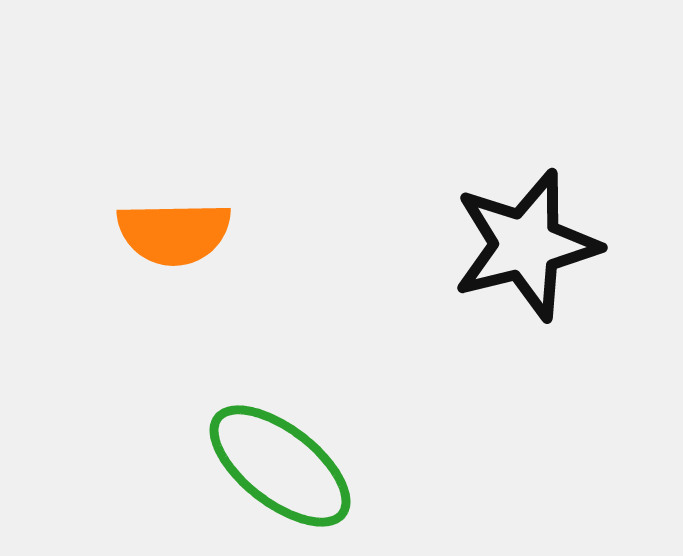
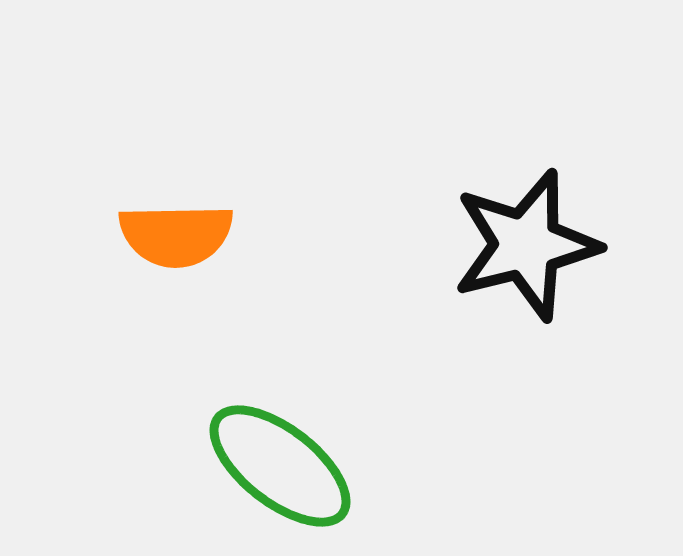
orange semicircle: moved 2 px right, 2 px down
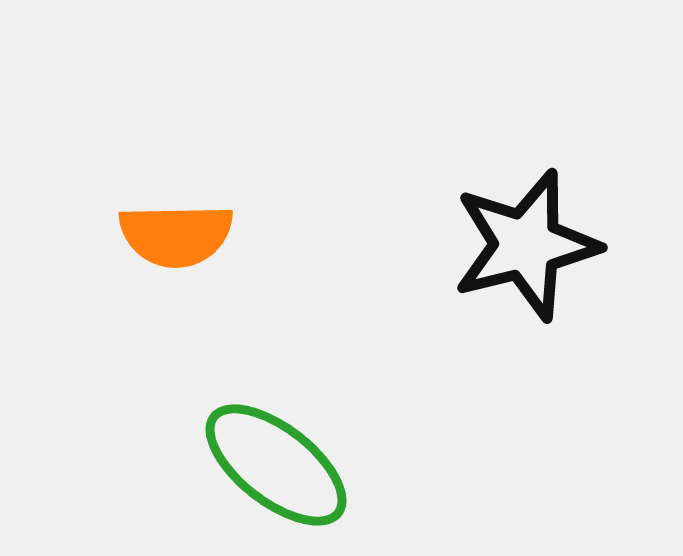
green ellipse: moved 4 px left, 1 px up
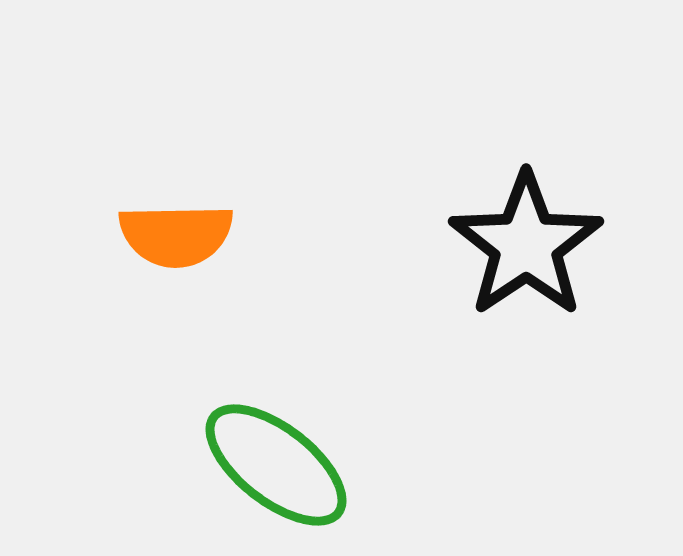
black star: rotated 20 degrees counterclockwise
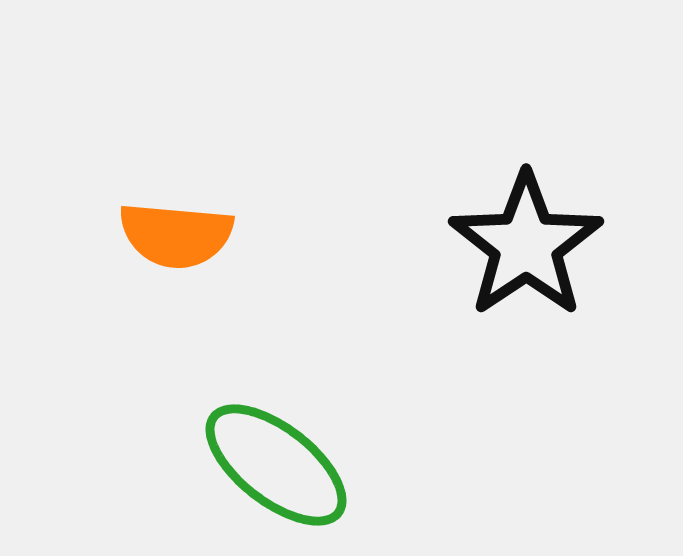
orange semicircle: rotated 6 degrees clockwise
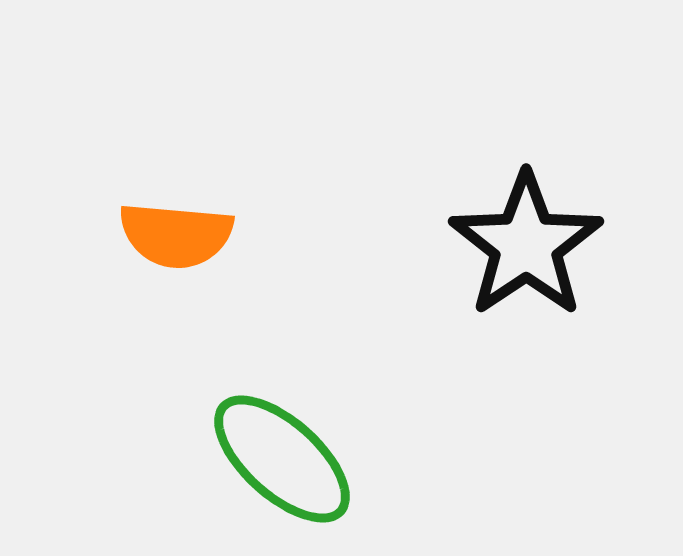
green ellipse: moved 6 px right, 6 px up; rotated 4 degrees clockwise
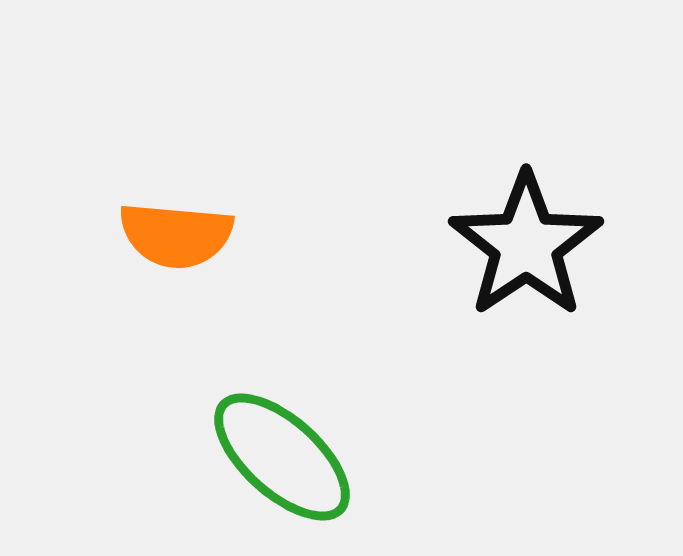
green ellipse: moved 2 px up
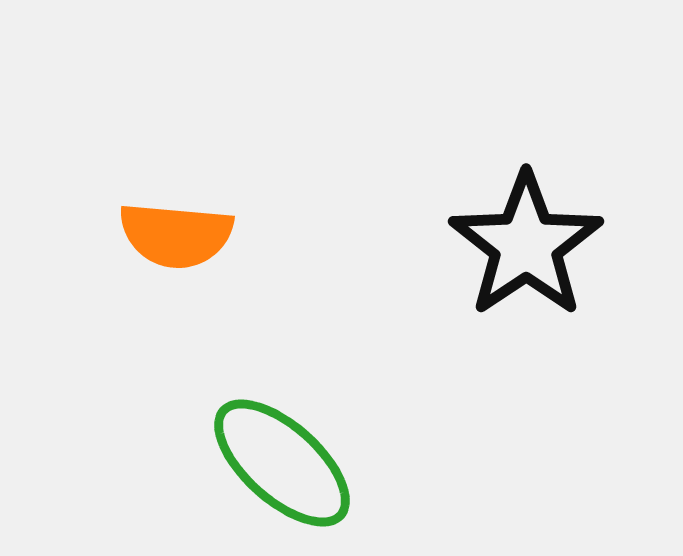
green ellipse: moved 6 px down
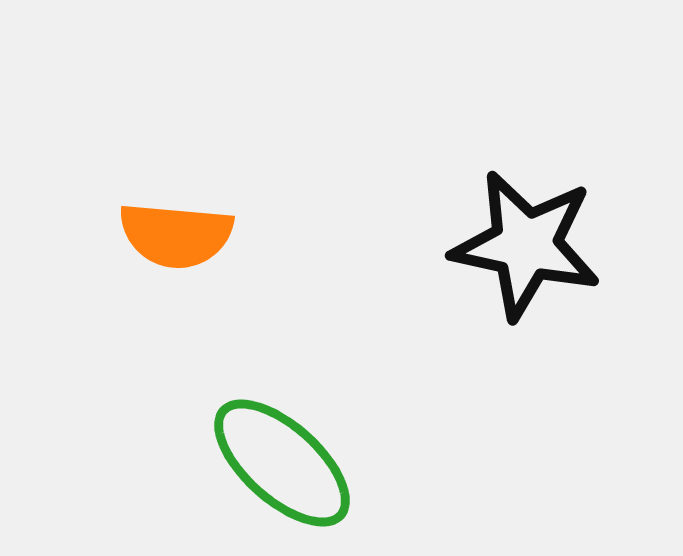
black star: rotated 26 degrees counterclockwise
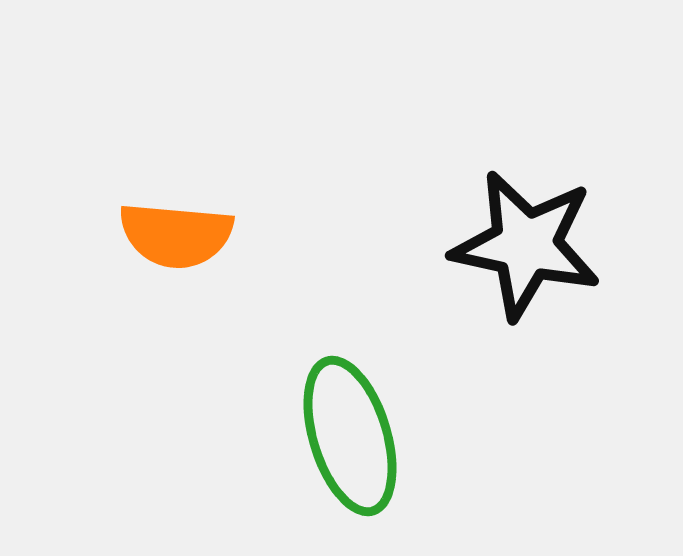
green ellipse: moved 68 px right, 27 px up; rotated 31 degrees clockwise
